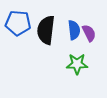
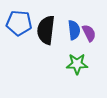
blue pentagon: moved 1 px right
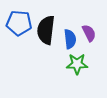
blue semicircle: moved 4 px left, 9 px down
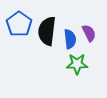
blue pentagon: moved 1 px down; rotated 30 degrees clockwise
black semicircle: moved 1 px right, 1 px down
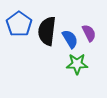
blue semicircle: rotated 24 degrees counterclockwise
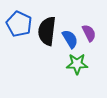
blue pentagon: rotated 10 degrees counterclockwise
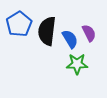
blue pentagon: rotated 15 degrees clockwise
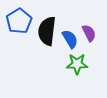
blue pentagon: moved 3 px up
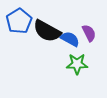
black semicircle: rotated 68 degrees counterclockwise
blue semicircle: rotated 30 degrees counterclockwise
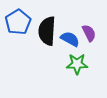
blue pentagon: moved 1 px left, 1 px down
black semicircle: rotated 64 degrees clockwise
